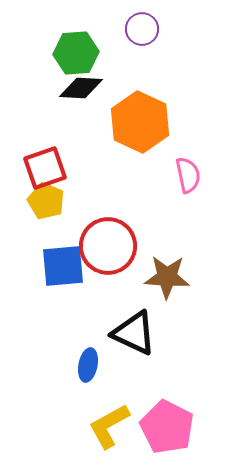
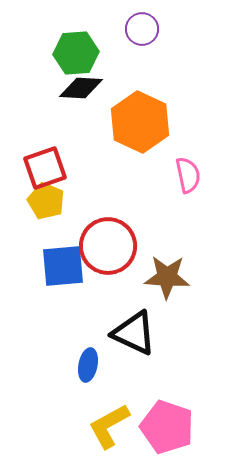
pink pentagon: rotated 8 degrees counterclockwise
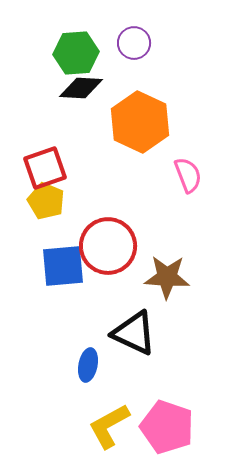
purple circle: moved 8 px left, 14 px down
pink semicircle: rotated 9 degrees counterclockwise
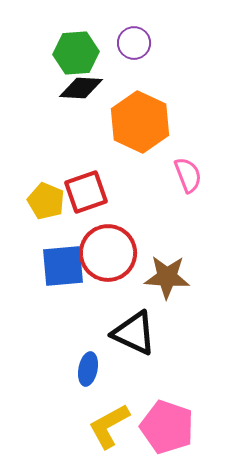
red square: moved 41 px right, 24 px down
red circle: moved 7 px down
blue ellipse: moved 4 px down
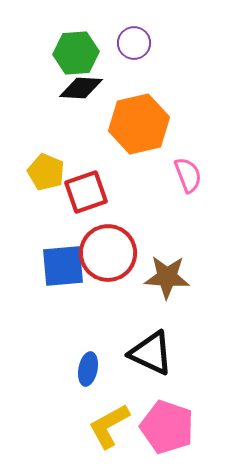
orange hexagon: moved 1 px left, 2 px down; rotated 22 degrees clockwise
yellow pentagon: moved 29 px up
black triangle: moved 17 px right, 20 px down
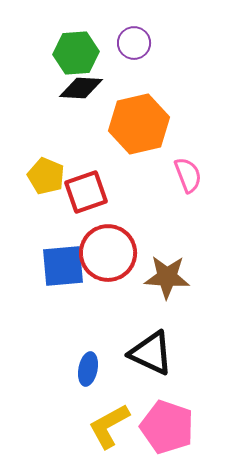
yellow pentagon: moved 4 px down
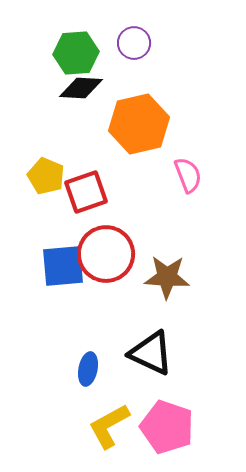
red circle: moved 2 px left, 1 px down
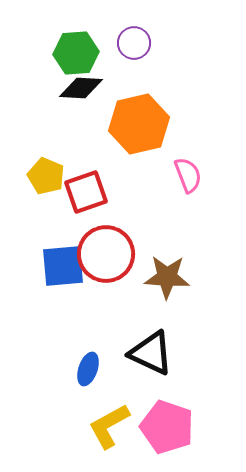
blue ellipse: rotated 8 degrees clockwise
